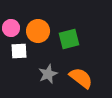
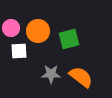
gray star: moved 3 px right; rotated 24 degrees clockwise
orange semicircle: moved 1 px up
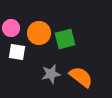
orange circle: moved 1 px right, 2 px down
green square: moved 4 px left
white square: moved 2 px left, 1 px down; rotated 12 degrees clockwise
gray star: rotated 12 degrees counterclockwise
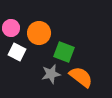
green square: moved 1 px left, 13 px down; rotated 35 degrees clockwise
white square: rotated 18 degrees clockwise
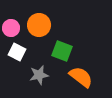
orange circle: moved 8 px up
green square: moved 2 px left, 1 px up
gray star: moved 12 px left, 1 px down
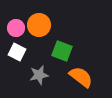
pink circle: moved 5 px right
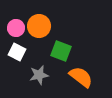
orange circle: moved 1 px down
green square: moved 1 px left
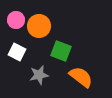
pink circle: moved 8 px up
